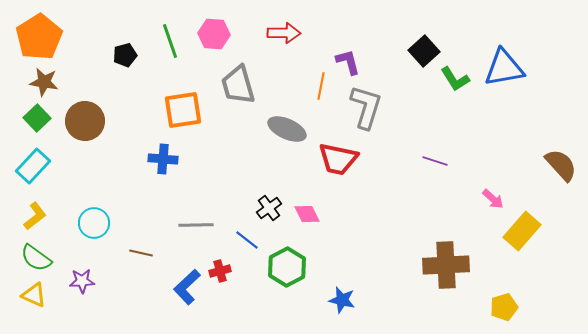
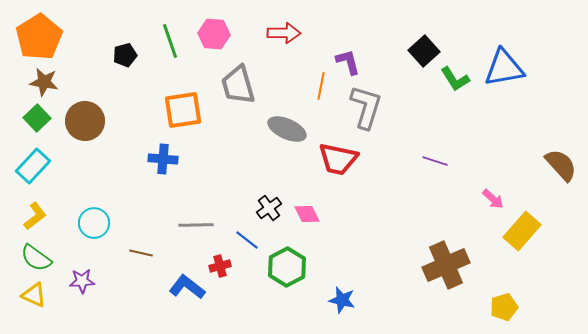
brown cross: rotated 21 degrees counterclockwise
red cross: moved 5 px up
blue L-shape: rotated 81 degrees clockwise
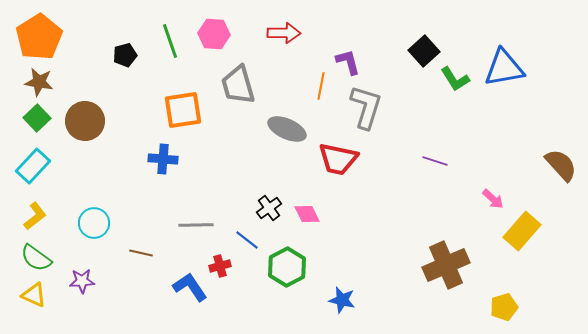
brown star: moved 5 px left
blue L-shape: moved 3 px right; rotated 18 degrees clockwise
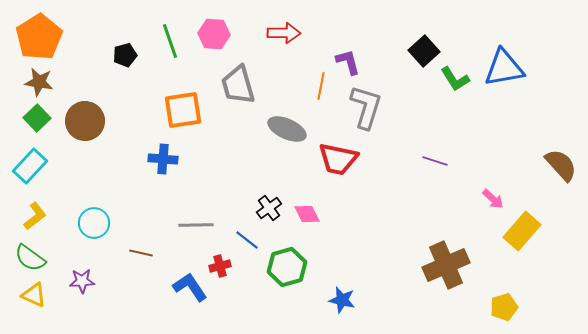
cyan rectangle: moved 3 px left
green semicircle: moved 6 px left
green hexagon: rotated 12 degrees clockwise
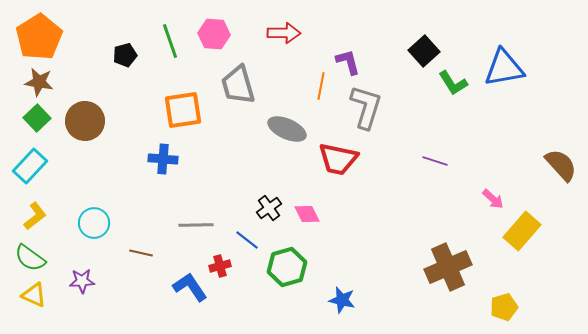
green L-shape: moved 2 px left, 4 px down
brown cross: moved 2 px right, 2 px down
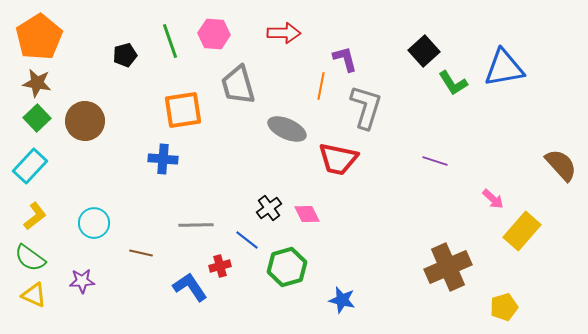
purple L-shape: moved 3 px left, 3 px up
brown star: moved 2 px left, 1 px down
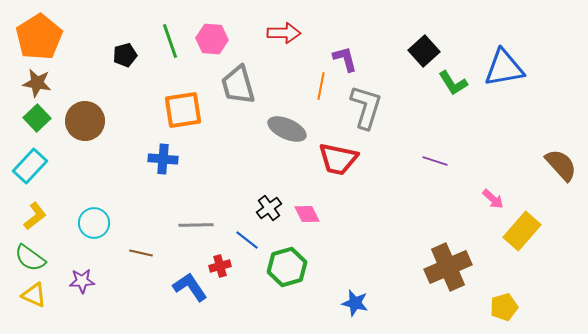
pink hexagon: moved 2 px left, 5 px down
blue star: moved 13 px right, 3 px down
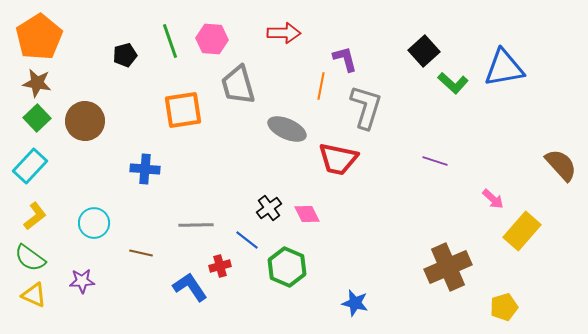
green L-shape: rotated 16 degrees counterclockwise
blue cross: moved 18 px left, 10 px down
green hexagon: rotated 21 degrees counterclockwise
